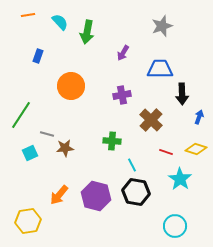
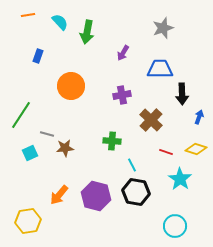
gray star: moved 1 px right, 2 px down
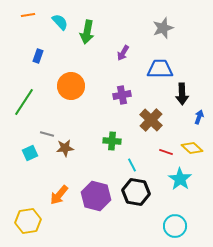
green line: moved 3 px right, 13 px up
yellow diamond: moved 4 px left, 1 px up; rotated 25 degrees clockwise
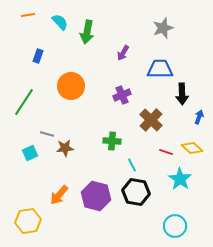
purple cross: rotated 12 degrees counterclockwise
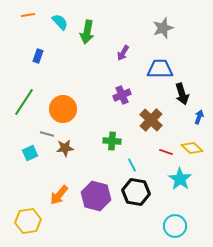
orange circle: moved 8 px left, 23 px down
black arrow: rotated 15 degrees counterclockwise
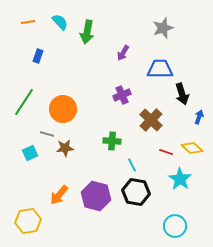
orange line: moved 7 px down
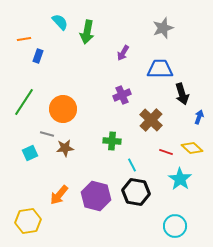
orange line: moved 4 px left, 17 px down
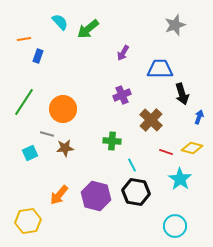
gray star: moved 12 px right, 3 px up
green arrow: moved 1 px right, 3 px up; rotated 40 degrees clockwise
yellow diamond: rotated 30 degrees counterclockwise
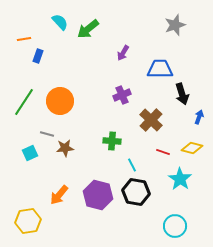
orange circle: moved 3 px left, 8 px up
red line: moved 3 px left
purple hexagon: moved 2 px right, 1 px up
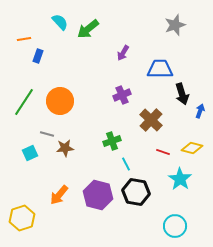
blue arrow: moved 1 px right, 6 px up
green cross: rotated 24 degrees counterclockwise
cyan line: moved 6 px left, 1 px up
yellow hexagon: moved 6 px left, 3 px up; rotated 10 degrees counterclockwise
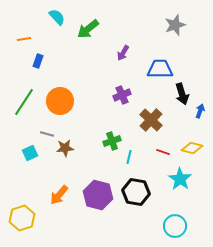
cyan semicircle: moved 3 px left, 5 px up
blue rectangle: moved 5 px down
cyan line: moved 3 px right, 7 px up; rotated 40 degrees clockwise
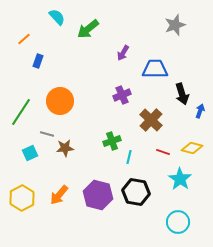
orange line: rotated 32 degrees counterclockwise
blue trapezoid: moved 5 px left
green line: moved 3 px left, 10 px down
yellow hexagon: moved 20 px up; rotated 10 degrees counterclockwise
cyan circle: moved 3 px right, 4 px up
